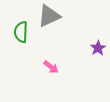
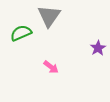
gray triangle: rotated 30 degrees counterclockwise
green semicircle: moved 1 px down; rotated 65 degrees clockwise
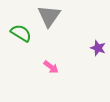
green semicircle: rotated 55 degrees clockwise
purple star: rotated 21 degrees counterclockwise
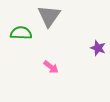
green semicircle: rotated 30 degrees counterclockwise
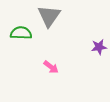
purple star: moved 1 px right, 1 px up; rotated 28 degrees counterclockwise
